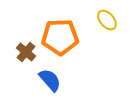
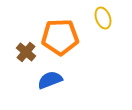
yellow ellipse: moved 4 px left, 2 px up; rotated 20 degrees clockwise
blue semicircle: rotated 70 degrees counterclockwise
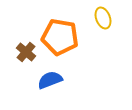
orange pentagon: rotated 12 degrees clockwise
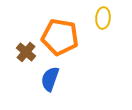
yellow ellipse: rotated 25 degrees clockwise
blue semicircle: moved 1 px up; rotated 50 degrees counterclockwise
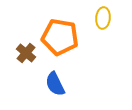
brown cross: moved 1 px down
blue semicircle: moved 5 px right, 5 px down; rotated 45 degrees counterclockwise
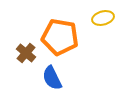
yellow ellipse: rotated 70 degrees clockwise
blue semicircle: moved 3 px left, 6 px up
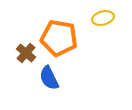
orange pentagon: moved 1 px left, 1 px down
blue semicircle: moved 3 px left
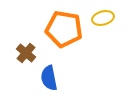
orange pentagon: moved 5 px right, 9 px up
blue semicircle: rotated 15 degrees clockwise
